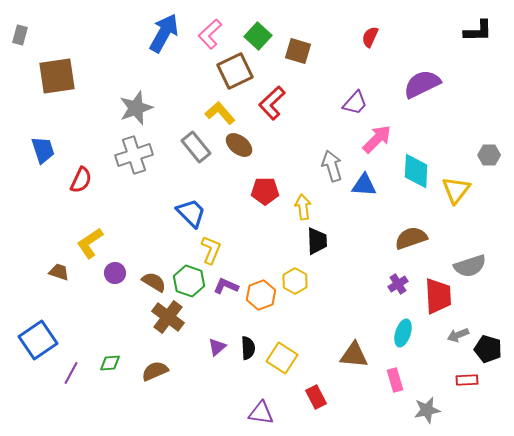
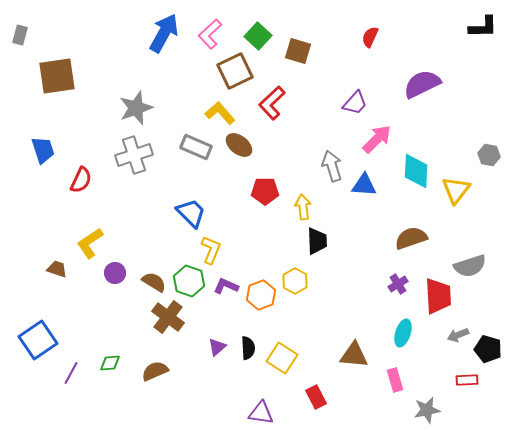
black L-shape at (478, 31): moved 5 px right, 4 px up
gray rectangle at (196, 147): rotated 28 degrees counterclockwise
gray hexagon at (489, 155): rotated 10 degrees clockwise
brown trapezoid at (59, 272): moved 2 px left, 3 px up
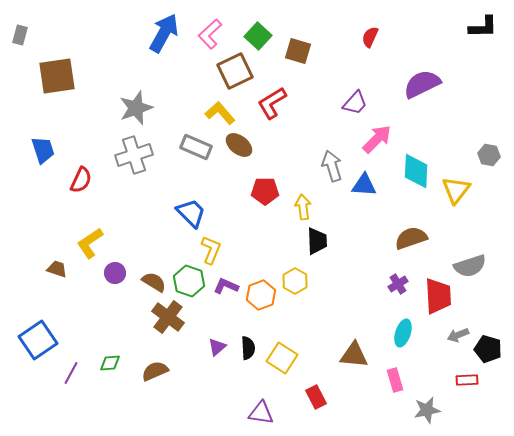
red L-shape at (272, 103): rotated 12 degrees clockwise
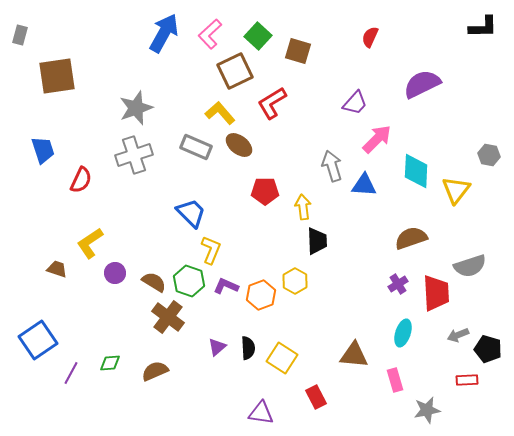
red trapezoid at (438, 296): moved 2 px left, 3 px up
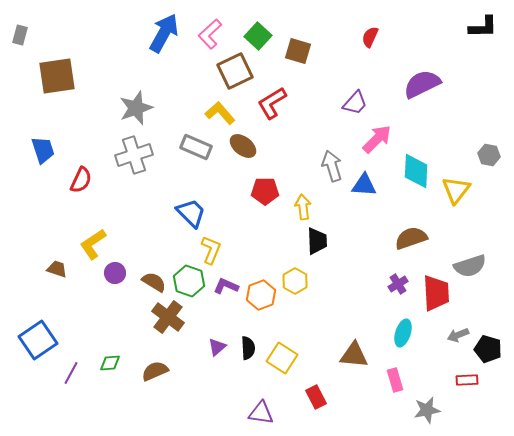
brown ellipse at (239, 145): moved 4 px right, 1 px down
yellow L-shape at (90, 243): moved 3 px right, 1 px down
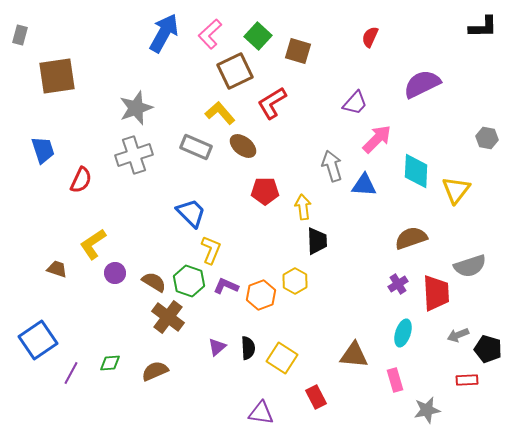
gray hexagon at (489, 155): moved 2 px left, 17 px up
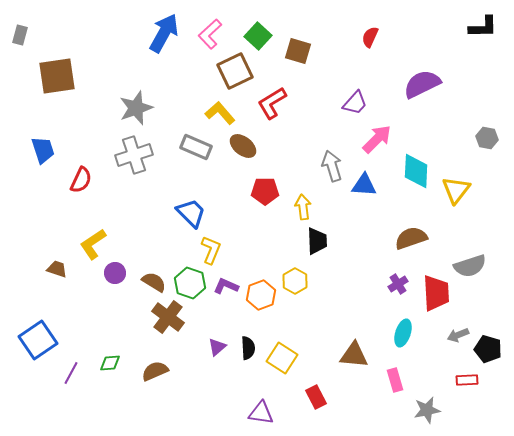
green hexagon at (189, 281): moved 1 px right, 2 px down
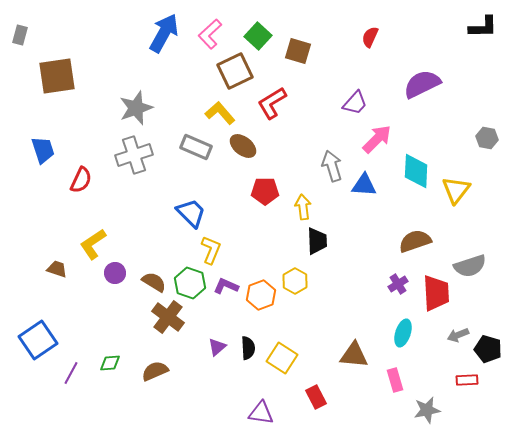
brown semicircle at (411, 238): moved 4 px right, 3 px down
